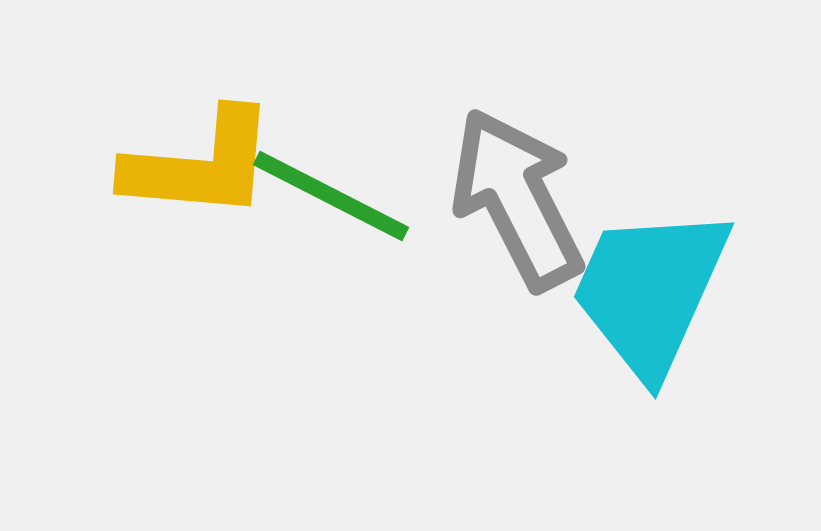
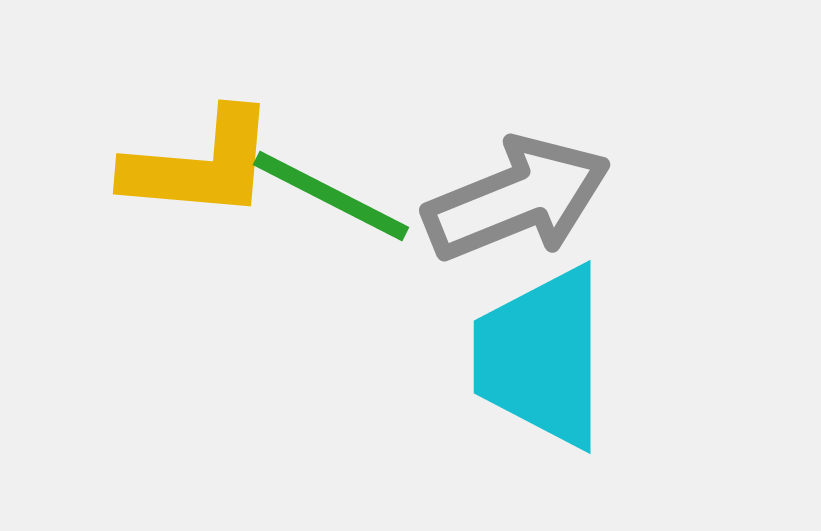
gray arrow: rotated 95 degrees clockwise
cyan trapezoid: moved 109 px left, 66 px down; rotated 24 degrees counterclockwise
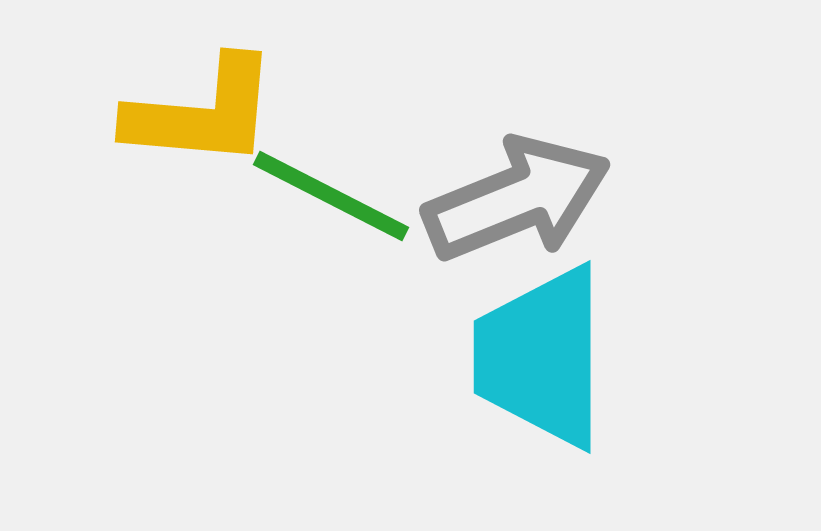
yellow L-shape: moved 2 px right, 52 px up
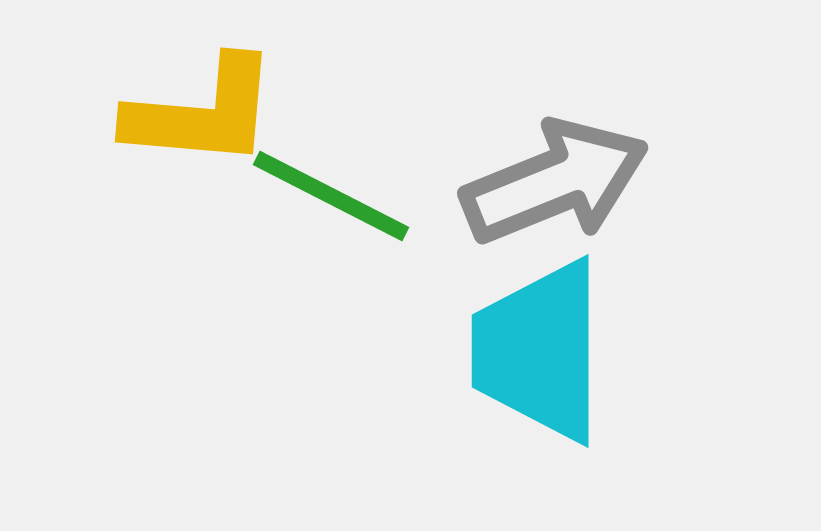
gray arrow: moved 38 px right, 17 px up
cyan trapezoid: moved 2 px left, 6 px up
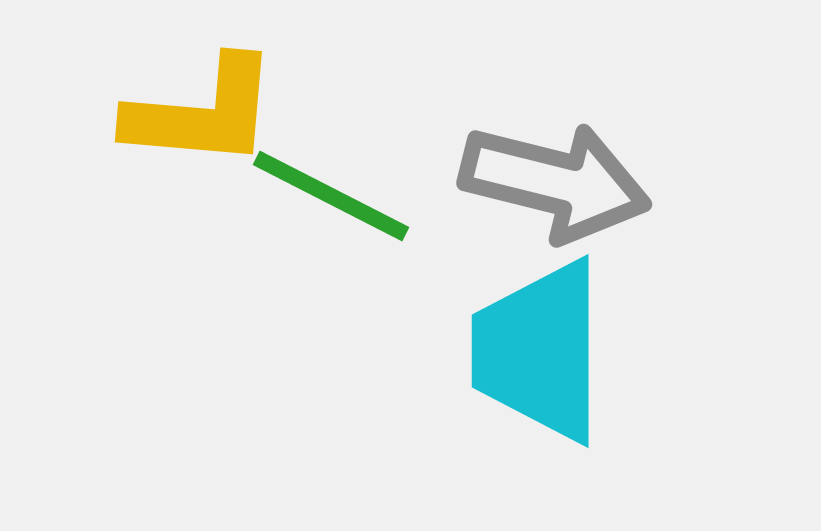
gray arrow: rotated 36 degrees clockwise
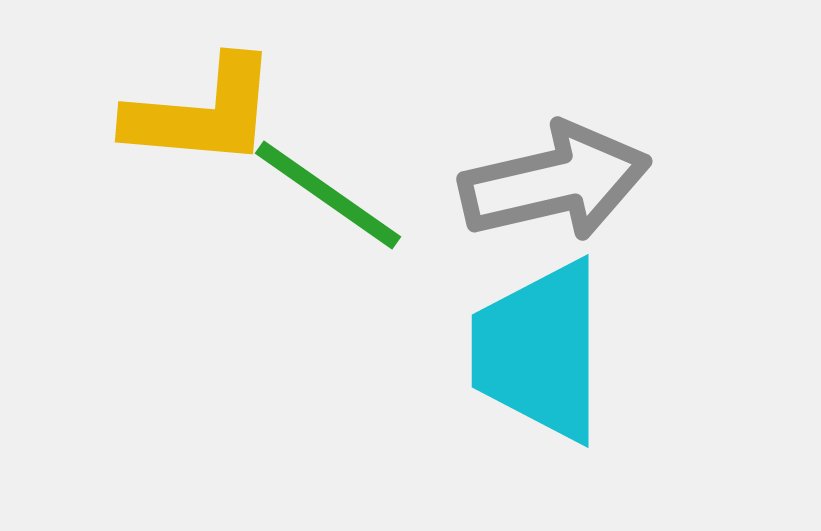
gray arrow: rotated 27 degrees counterclockwise
green line: moved 3 px left, 1 px up; rotated 8 degrees clockwise
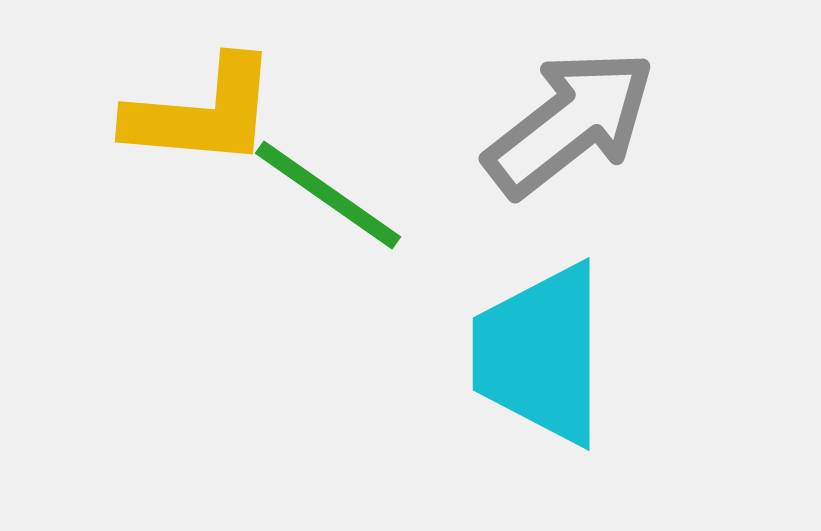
gray arrow: moved 15 px right, 59 px up; rotated 25 degrees counterclockwise
cyan trapezoid: moved 1 px right, 3 px down
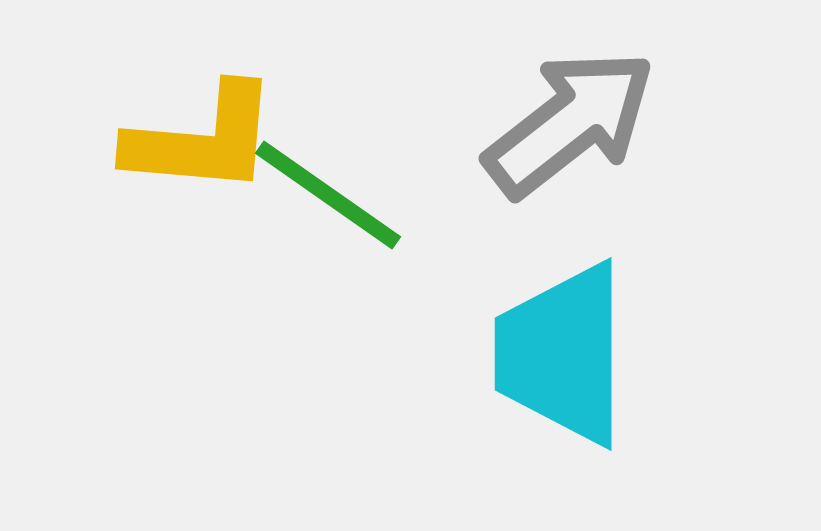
yellow L-shape: moved 27 px down
cyan trapezoid: moved 22 px right
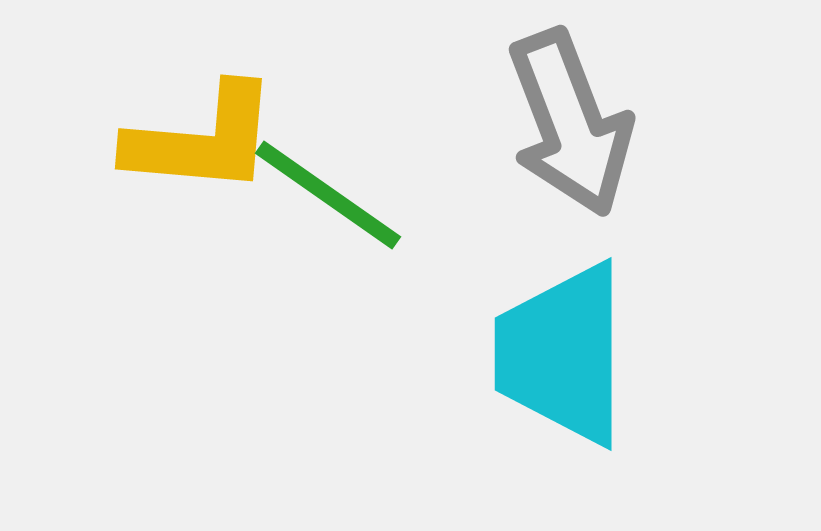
gray arrow: rotated 107 degrees clockwise
